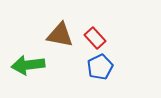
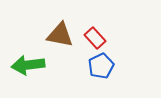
blue pentagon: moved 1 px right, 1 px up
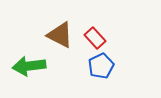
brown triangle: rotated 16 degrees clockwise
green arrow: moved 1 px right, 1 px down
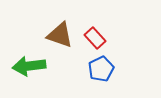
brown triangle: rotated 8 degrees counterclockwise
blue pentagon: moved 3 px down
